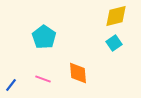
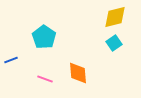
yellow diamond: moved 1 px left, 1 px down
pink line: moved 2 px right
blue line: moved 25 px up; rotated 32 degrees clockwise
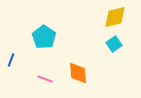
cyan square: moved 1 px down
blue line: rotated 48 degrees counterclockwise
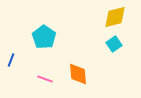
orange diamond: moved 1 px down
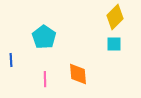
yellow diamond: rotated 30 degrees counterclockwise
cyan square: rotated 35 degrees clockwise
blue line: rotated 24 degrees counterclockwise
pink line: rotated 70 degrees clockwise
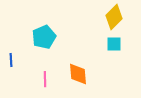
yellow diamond: moved 1 px left
cyan pentagon: rotated 15 degrees clockwise
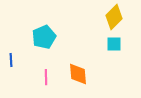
pink line: moved 1 px right, 2 px up
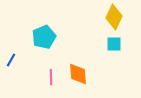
yellow diamond: rotated 20 degrees counterclockwise
blue line: rotated 32 degrees clockwise
pink line: moved 5 px right
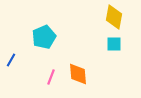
yellow diamond: rotated 15 degrees counterclockwise
pink line: rotated 21 degrees clockwise
